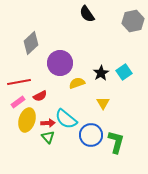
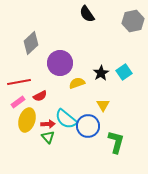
yellow triangle: moved 2 px down
red arrow: moved 1 px down
blue circle: moved 3 px left, 9 px up
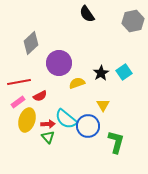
purple circle: moved 1 px left
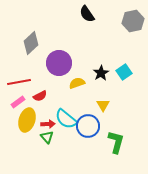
green triangle: moved 1 px left
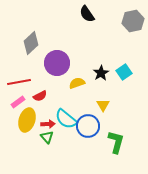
purple circle: moved 2 px left
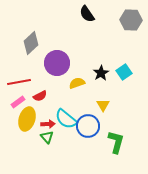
gray hexagon: moved 2 px left, 1 px up; rotated 15 degrees clockwise
yellow ellipse: moved 1 px up
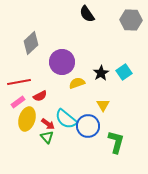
purple circle: moved 5 px right, 1 px up
red arrow: rotated 40 degrees clockwise
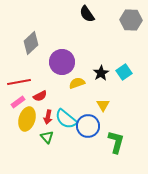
red arrow: moved 7 px up; rotated 64 degrees clockwise
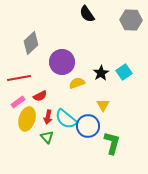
red line: moved 4 px up
green L-shape: moved 4 px left, 1 px down
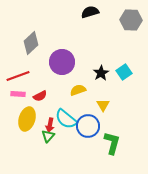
black semicircle: moved 3 px right, 2 px up; rotated 108 degrees clockwise
red line: moved 1 px left, 2 px up; rotated 10 degrees counterclockwise
yellow semicircle: moved 1 px right, 7 px down
pink rectangle: moved 8 px up; rotated 40 degrees clockwise
red arrow: moved 2 px right, 8 px down
green triangle: moved 1 px right, 1 px up; rotated 24 degrees clockwise
